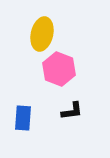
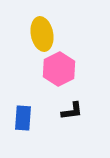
yellow ellipse: rotated 24 degrees counterclockwise
pink hexagon: rotated 12 degrees clockwise
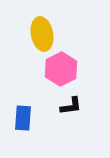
pink hexagon: moved 2 px right
black L-shape: moved 1 px left, 5 px up
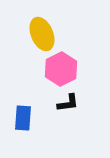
yellow ellipse: rotated 12 degrees counterclockwise
black L-shape: moved 3 px left, 3 px up
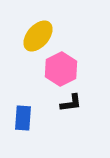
yellow ellipse: moved 4 px left, 2 px down; rotated 64 degrees clockwise
black L-shape: moved 3 px right
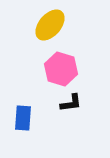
yellow ellipse: moved 12 px right, 11 px up
pink hexagon: rotated 16 degrees counterclockwise
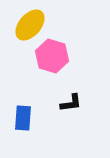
yellow ellipse: moved 20 px left
pink hexagon: moved 9 px left, 13 px up
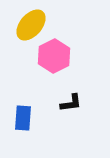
yellow ellipse: moved 1 px right
pink hexagon: moved 2 px right; rotated 16 degrees clockwise
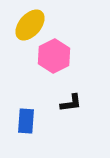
yellow ellipse: moved 1 px left
blue rectangle: moved 3 px right, 3 px down
